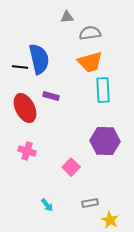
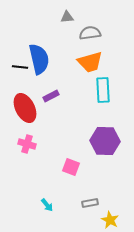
purple rectangle: rotated 42 degrees counterclockwise
pink cross: moved 7 px up
pink square: rotated 24 degrees counterclockwise
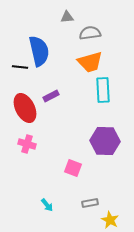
blue semicircle: moved 8 px up
pink square: moved 2 px right, 1 px down
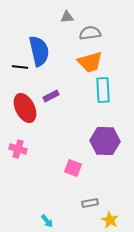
pink cross: moved 9 px left, 5 px down
cyan arrow: moved 16 px down
